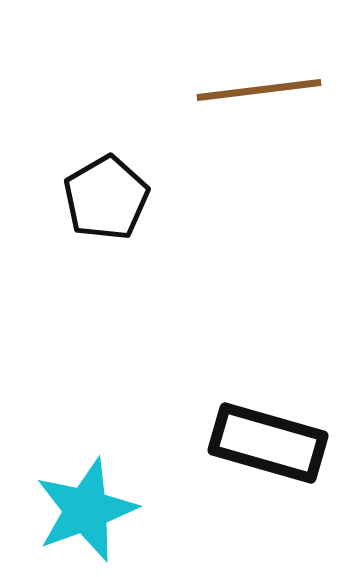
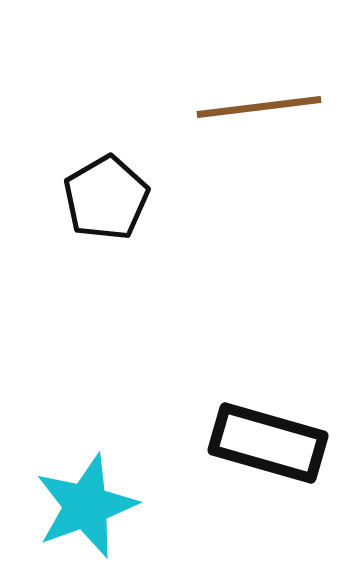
brown line: moved 17 px down
cyan star: moved 4 px up
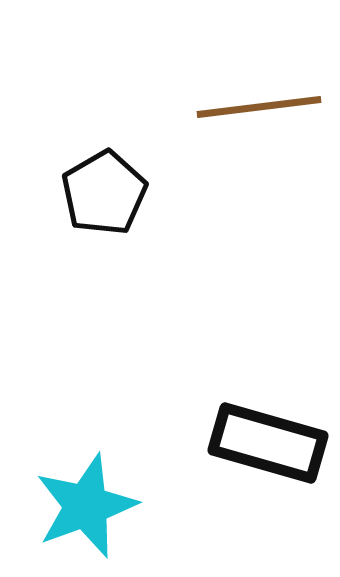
black pentagon: moved 2 px left, 5 px up
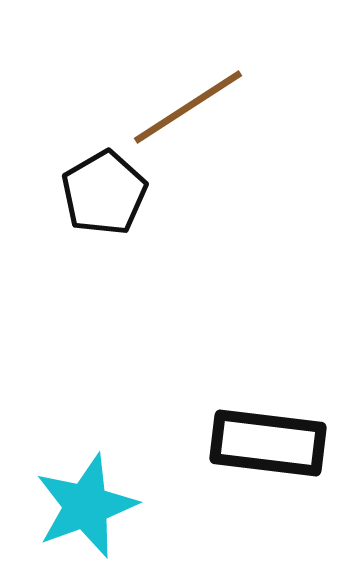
brown line: moved 71 px left; rotated 26 degrees counterclockwise
black rectangle: rotated 9 degrees counterclockwise
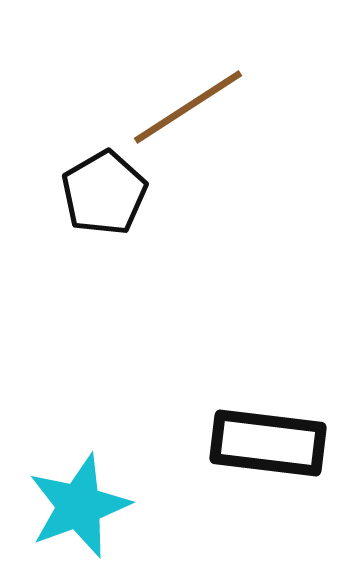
cyan star: moved 7 px left
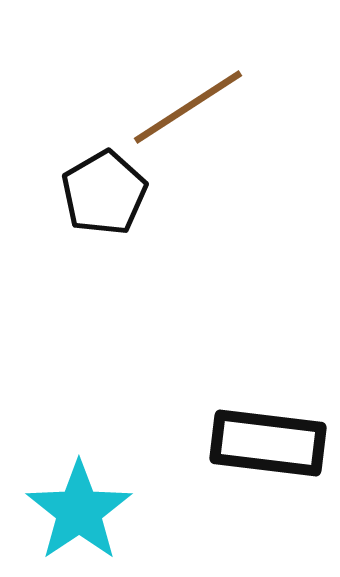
cyan star: moved 5 px down; rotated 14 degrees counterclockwise
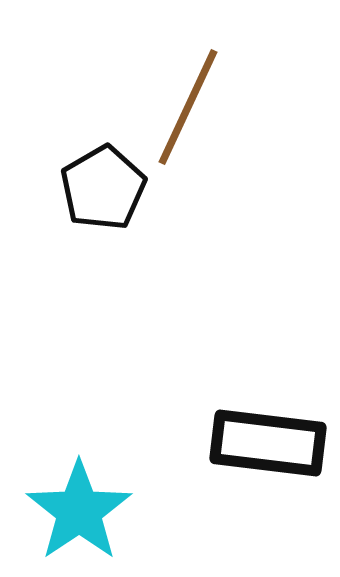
brown line: rotated 32 degrees counterclockwise
black pentagon: moved 1 px left, 5 px up
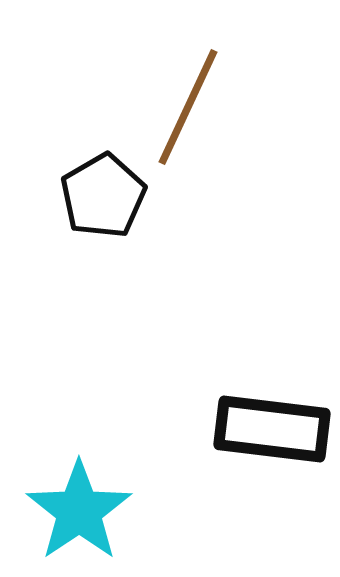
black pentagon: moved 8 px down
black rectangle: moved 4 px right, 14 px up
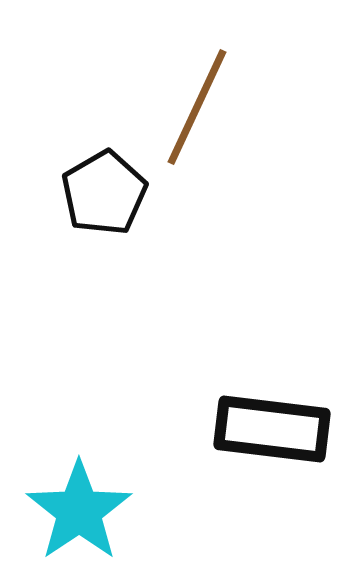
brown line: moved 9 px right
black pentagon: moved 1 px right, 3 px up
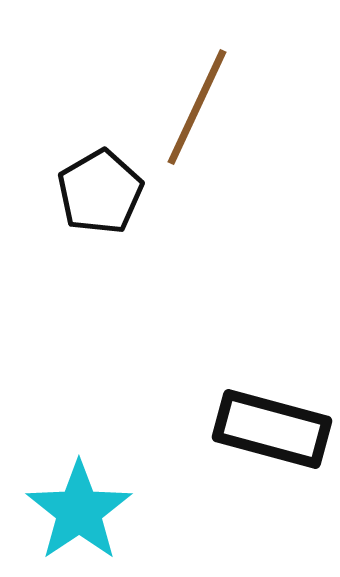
black pentagon: moved 4 px left, 1 px up
black rectangle: rotated 8 degrees clockwise
